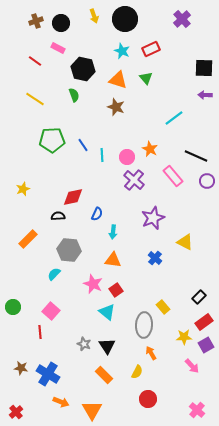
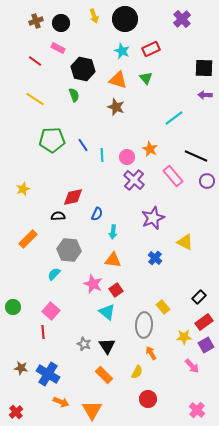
red line at (40, 332): moved 3 px right
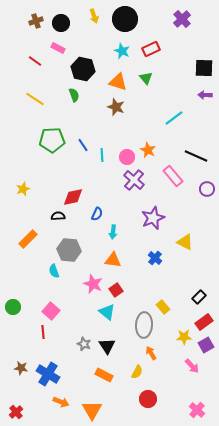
orange triangle at (118, 80): moved 2 px down
orange star at (150, 149): moved 2 px left, 1 px down
purple circle at (207, 181): moved 8 px down
cyan semicircle at (54, 274): moved 3 px up; rotated 64 degrees counterclockwise
orange rectangle at (104, 375): rotated 18 degrees counterclockwise
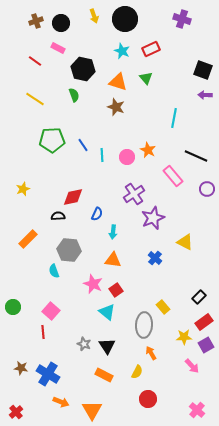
purple cross at (182, 19): rotated 30 degrees counterclockwise
black square at (204, 68): moved 1 px left, 2 px down; rotated 18 degrees clockwise
cyan line at (174, 118): rotated 42 degrees counterclockwise
purple cross at (134, 180): moved 14 px down; rotated 15 degrees clockwise
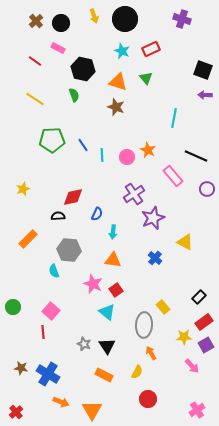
brown cross at (36, 21): rotated 24 degrees counterclockwise
pink cross at (197, 410): rotated 14 degrees clockwise
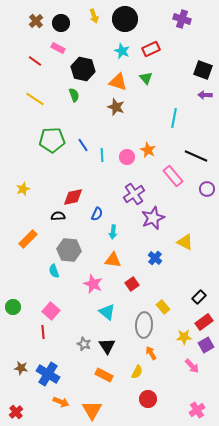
red square at (116, 290): moved 16 px right, 6 px up
